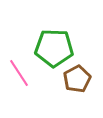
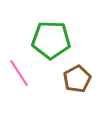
green pentagon: moved 3 px left, 8 px up
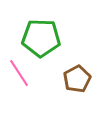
green pentagon: moved 10 px left, 2 px up
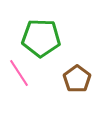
brown pentagon: rotated 8 degrees counterclockwise
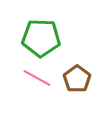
pink line: moved 18 px right, 5 px down; rotated 28 degrees counterclockwise
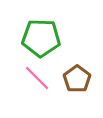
pink line: rotated 16 degrees clockwise
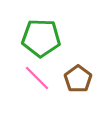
brown pentagon: moved 1 px right
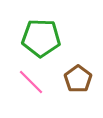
pink line: moved 6 px left, 4 px down
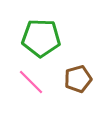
brown pentagon: rotated 20 degrees clockwise
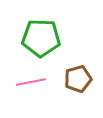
pink line: rotated 56 degrees counterclockwise
